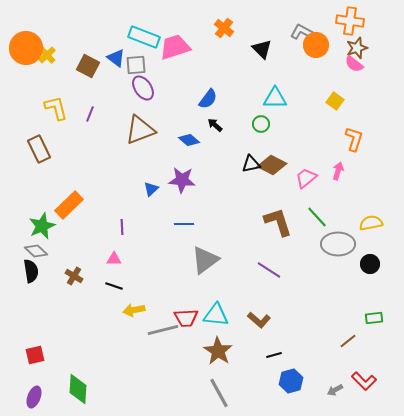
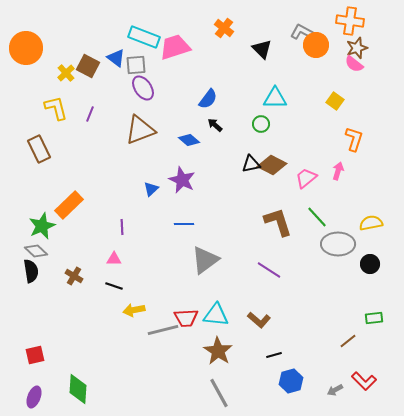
yellow cross at (47, 55): moved 19 px right, 18 px down
purple star at (182, 180): rotated 20 degrees clockwise
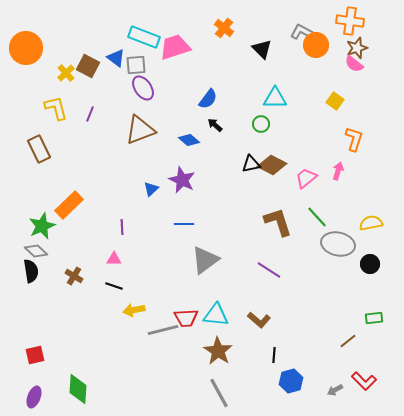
gray ellipse at (338, 244): rotated 12 degrees clockwise
black line at (274, 355): rotated 70 degrees counterclockwise
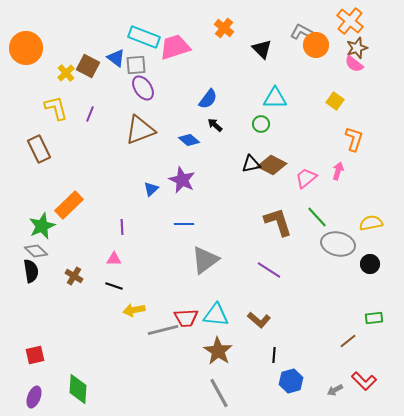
orange cross at (350, 21): rotated 32 degrees clockwise
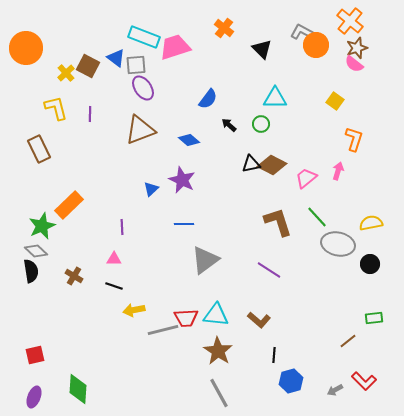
purple line at (90, 114): rotated 21 degrees counterclockwise
black arrow at (215, 125): moved 14 px right
